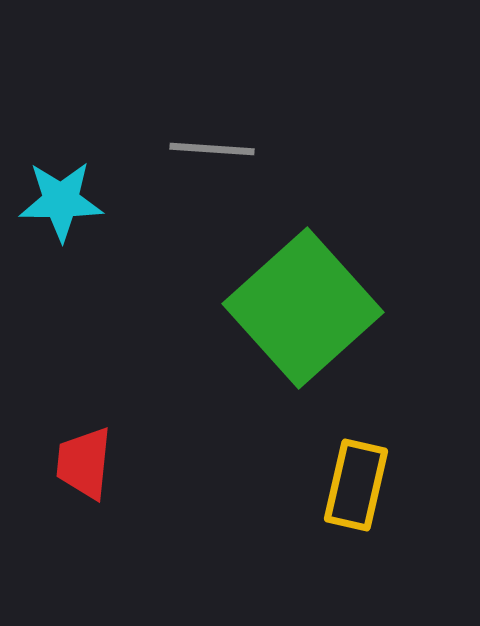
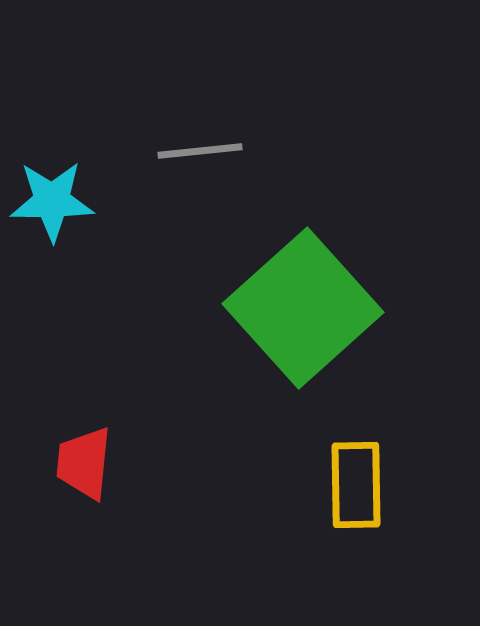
gray line: moved 12 px left, 2 px down; rotated 10 degrees counterclockwise
cyan star: moved 9 px left
yellow rectangle: rotated 14 degrees counterclockwise
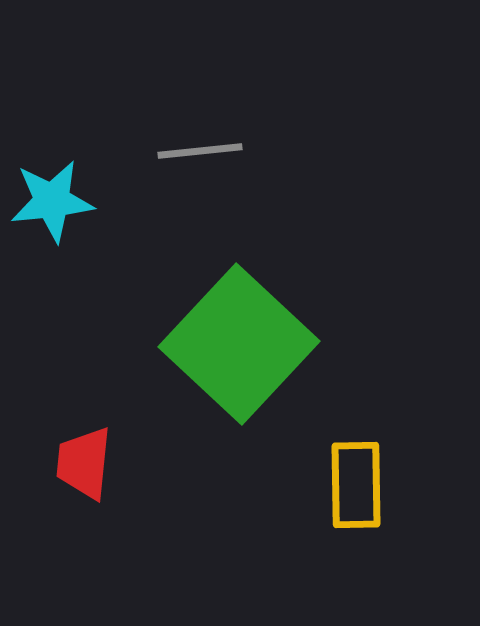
cyan star: rotated 6 degrees counterclockwise
green square: moved 64 px left, 36 px down; rotated 5 degrees counterclockwise
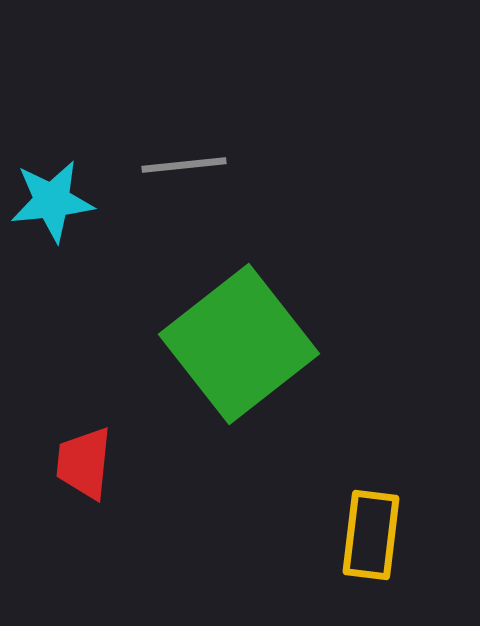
gray line: moved 16 px left, 14 px down
green square: rotated 9 degrees clockwise
yellow rectangle: moved 15 px right, 50 px down; rotated 8 degrees clockwise
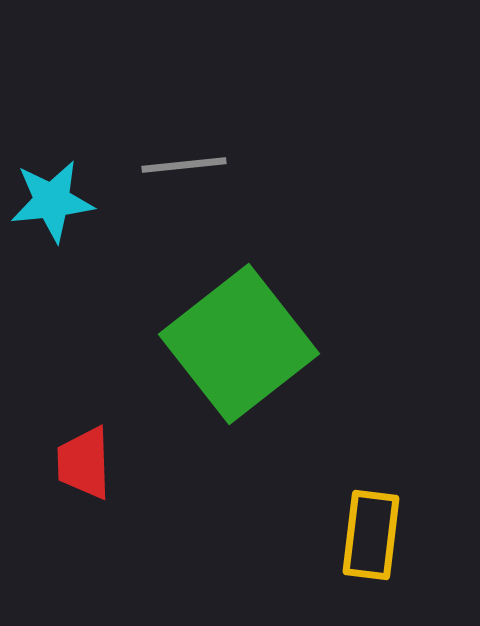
red trapezoid: rotated 8 degrees counterclockwise
